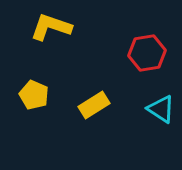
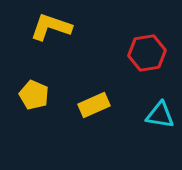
yellow rectangle: rotated 8 degrees clockwise
cyan triangle: moved 1 px left, 6 px down; rotated 24 degrees counterclockwise
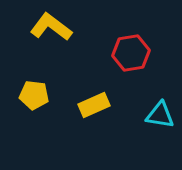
yellow L-shape: rotated 18 degrees clockwise
red hexagon: moved 16 px left
yellow pentagon: rotated 16 degrees counterclockwise
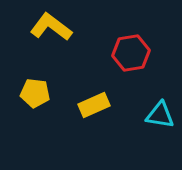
yellow pentagon: moved 1 px right, 2 px up
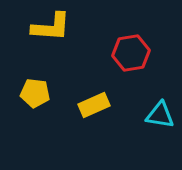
yellow L-shape: rotated 147 degrees clockwise
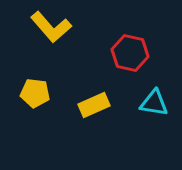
yellow L-shape: rotated 45 degrees clockwise
red hexagon: moved 1 px left; rotated 21 degrees clockwise
cyan triangle: moved 6 px left, 12 px up
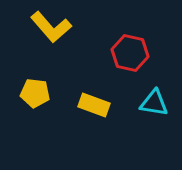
yellow rectangle: rotated 44 degrees clockwise
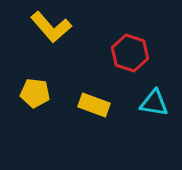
red hexagon: rotated 6 degrees clockwise
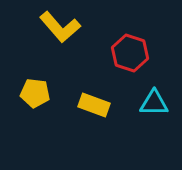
yellow L-shape: moved 9 px right
cyan triangle: rotated 8 degrees counterclockwise
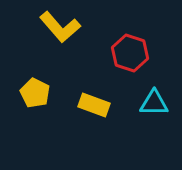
yellow pentagon: rotated 20 degrees clockwise
